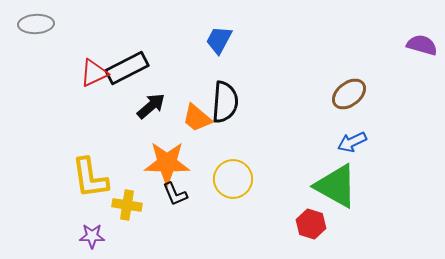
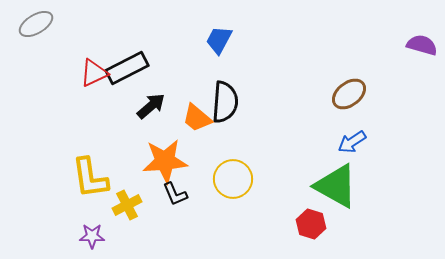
gray ellipse: rotated 28 degrees counterclockwise
blue arrow: rotated 8 degrees counterclockwise
orange star: moved 2 px left, 2 px up; rotated 6 degrees counterclockwise
yellow cross: rotated 36 degrees counterclockwise
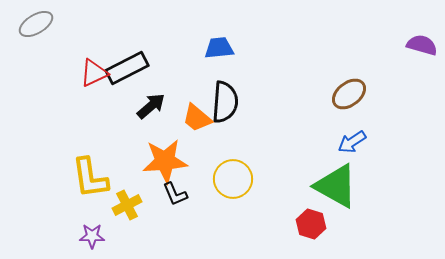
blue trapezoid: moved 8 px down; rotated 56 degrees clockwise
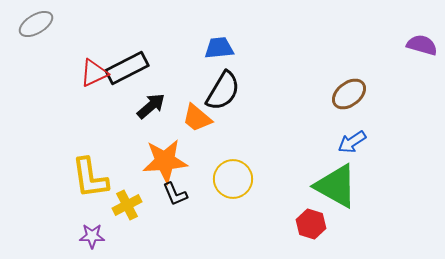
black semicircle: moved 2 px left, 11 px up; rotated 27 degrees clockwise
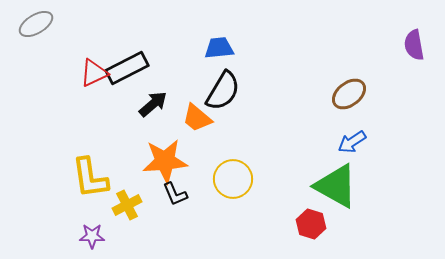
purple semicircle: moved 8 px left; rotated 116 degrees counterclockwise
black arrow: moved 2 px right, 2 px up
